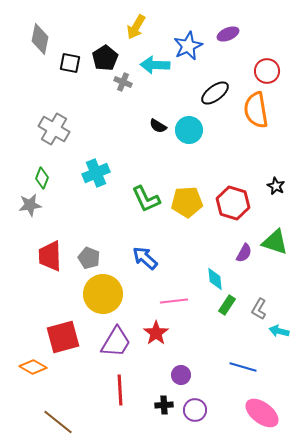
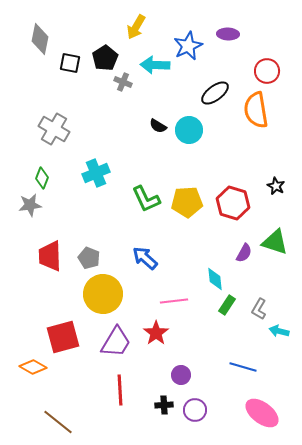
purple ellipse at (228, 34): rotated 25 degrees clockwise
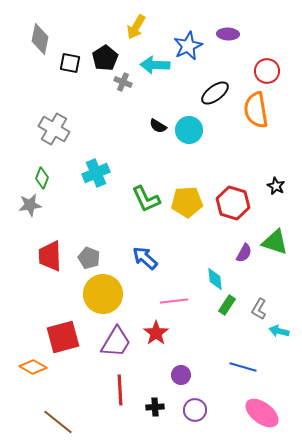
black cross at (164, 405): moved 9 px left, 2 px down
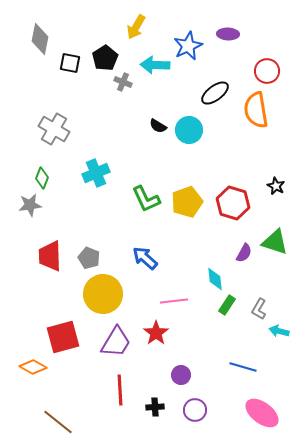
yellow pentagon at (187, 202): rotated 16 degrees counterclockwise
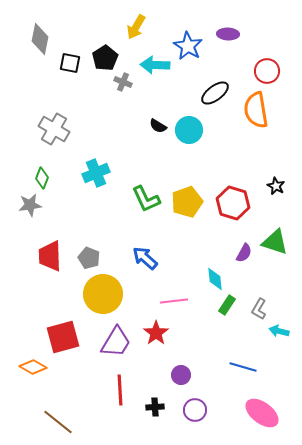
blue star at (188, 46): rotated 16 degrees counterclockwise
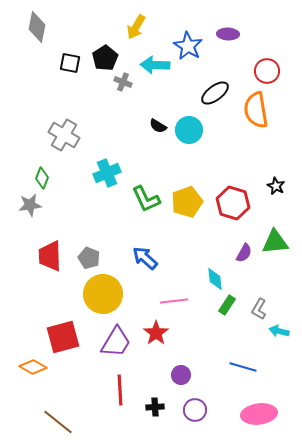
gray diamond at (40, 39): moved 3 px left, 12 px up
gray cross at (54, 129): moved 10 px right, 6 px down
cyan cross at (96, 173): moved 11 px right
green triangle at (275, 242): rotated 24 degrees counterclockwise
pink ellipse at (262, 413): moved 3 px left, 1 px down; rotated 44 degrees counterclockwise
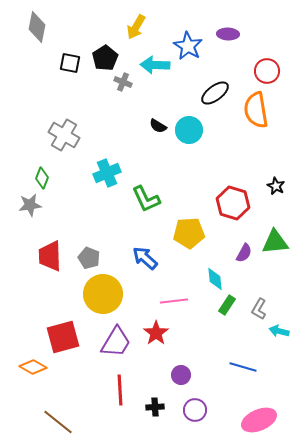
yellow pentagon at (187, 202): moved 2 px right, 31 px down; rotated 16 degrees clockwise
pink ellipse at (259, 414): moved 6 px down; rotated 16 degrees counterclockwise
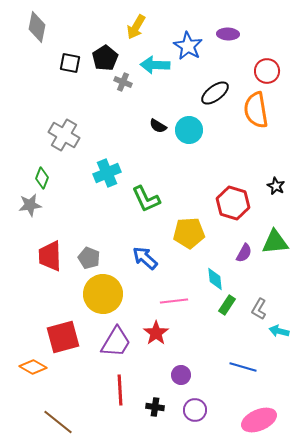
black cross at (155, 407): rotated 12 degrees clockwise
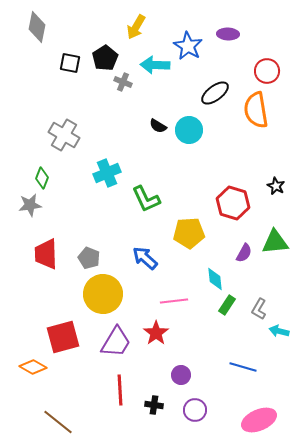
red trapezoid at (50, 256): moved 4 px left, 2 px up
black cross at (155, 407): moved 1 px left, 2 px up
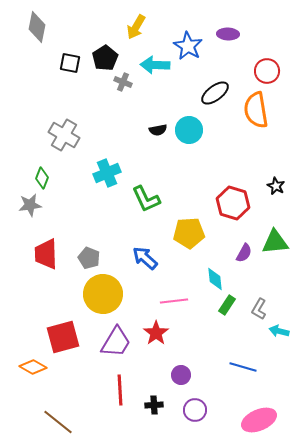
black semicircle at (158, 126): moved 4 px down; rotated 42 degrees counterclockwise
black cross at (154, 405): rotated 12 degrees counterclockwise
